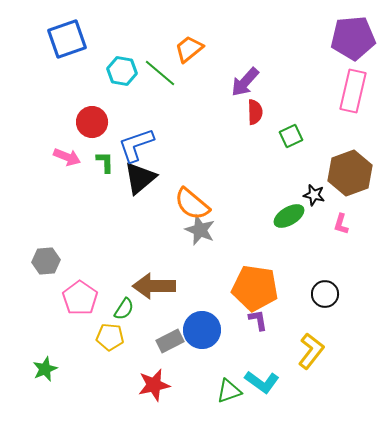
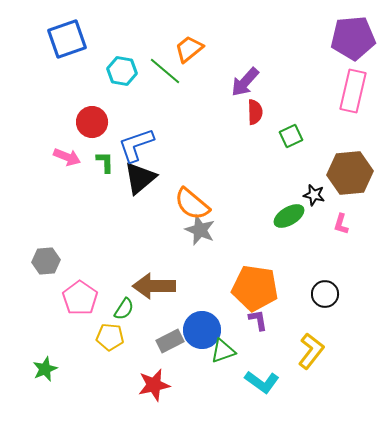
green line: moved 5 px right, 2 px up
brown hexagon: rotated 15 degrees clockwise
green triangle: moved 6 px left, 40 px up
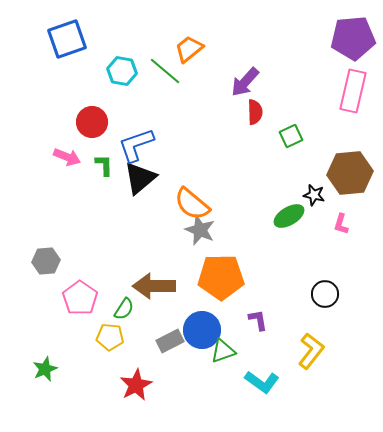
green L-shape: moved 1 px left, 3 px down
orange pentagon: moved 34 px left, 11 px up; rotated 9 degrees counterclockwise
red star: moved 18 px left; rotated 16 degrees counterclockwise
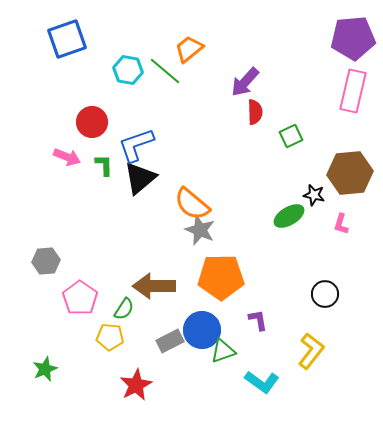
cyan hexagon: moved 6 px right, 1 px up
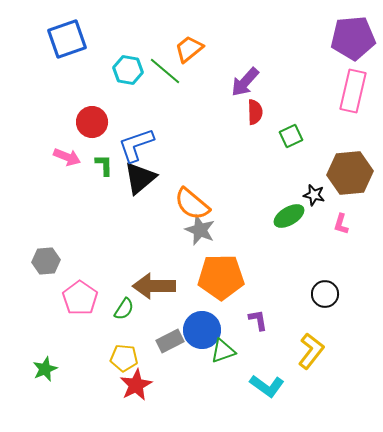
yellow pentagon: moved 14 px right, 21 px down
cyan L-shape: moved 5 px right, 4 px down
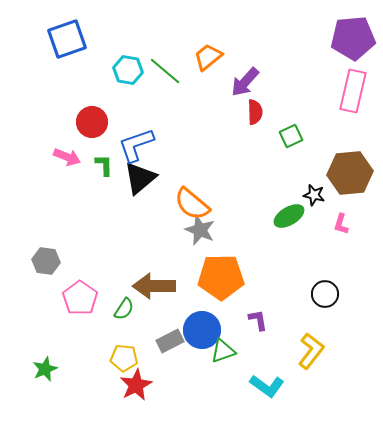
orange trapezoid: moved 19 px right, 8 px down
gray hexagon: rotated 12 degrees clockwise
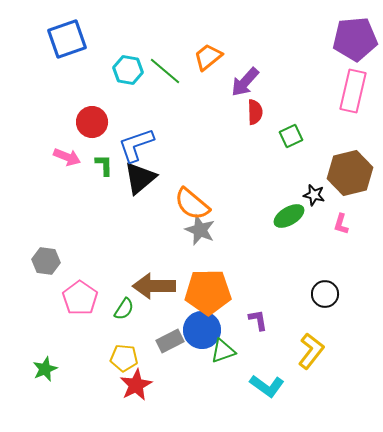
purple pentagon: moved 2 px right, 1 px down
brown hexagon: rotated 9 degrees counterclockwise
orange pentagon: moved 13 px left, 15 px down
